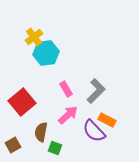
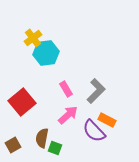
yellow cross: moved 1 px left, 1 px down
brown semicircle: moved 1 px right, 6 px down
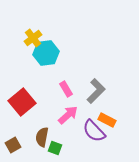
brown semicircle: moved 1 px up
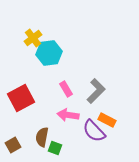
cyan hexagon: moved 3 px right
red square: moved 1 px left, 4 px up; rotated 12 degrees clockwise
pink arrow: rotated 130 degrees counterclockwise
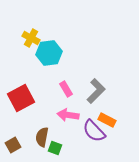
yellow cross: moved 2 px left; rotated 24 degrees counterclockwise
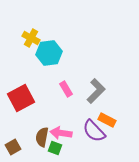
pink arrow: moved 7 px left, 18 px down
brown square: moved 2 px down
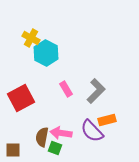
cyan hexagon: moved 3 px left; rotated 25 degrees counterclockwise
orange rectangle: rotated 42 degrees counterclockwise
purple semicircle: moved 2 px left
brown square: moved 3 px down; rotated 28 degrees clockwise
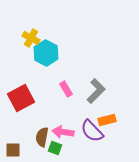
pink arrow: moved 2 px right, 1 px up
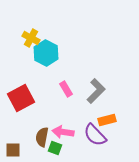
purple semicircle: moved 3 px right, 4 px down
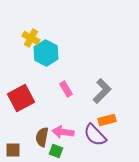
gray L-shape: moved 6 px right
green square: moved 1 px right, 3 px down
